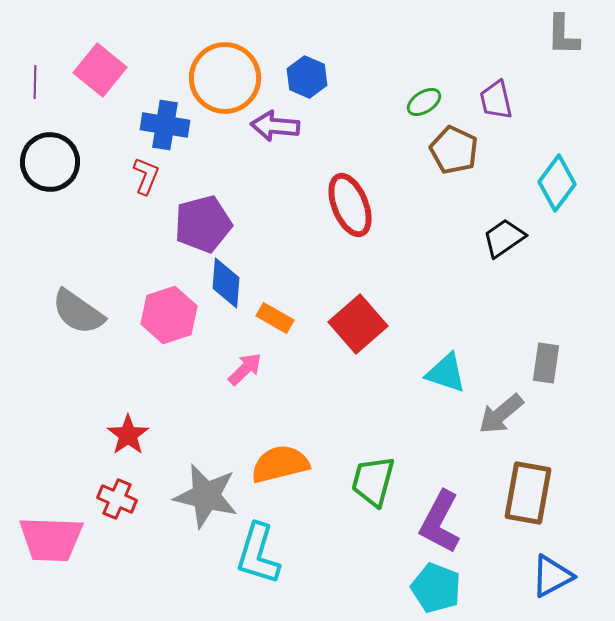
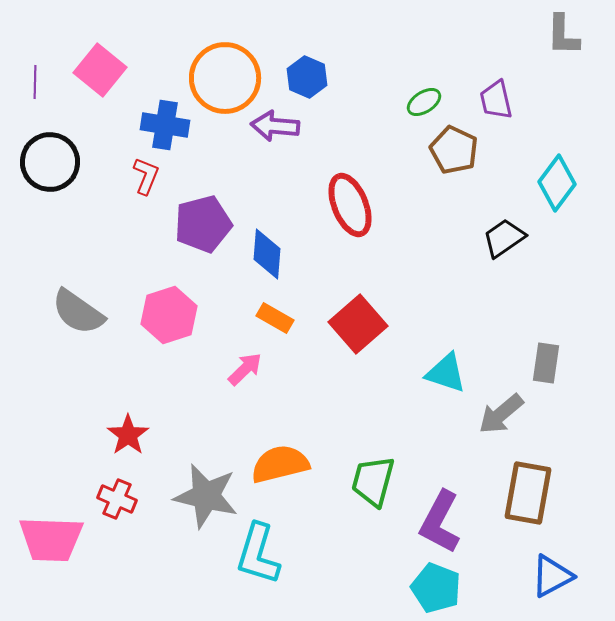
blue diamond: moved 41 px right, 29 px up
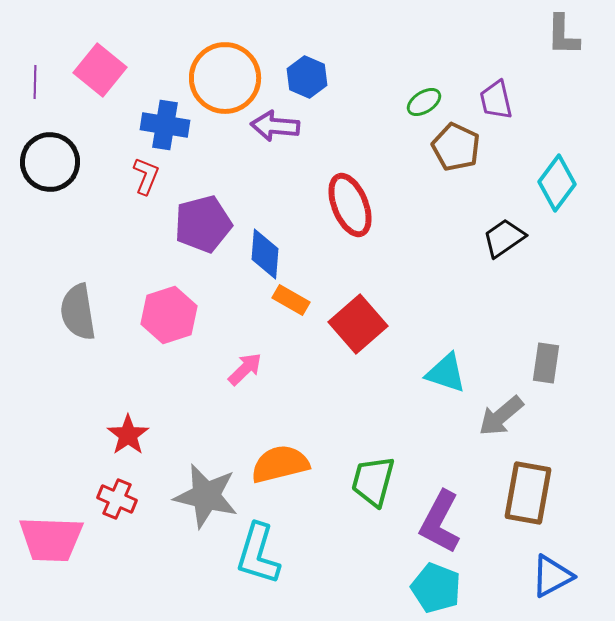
brown pentagon: moved 2 px right, 3 px up
blue diamond: moved 2 px left
gray semicircle: rotated 46 degrees clockwise
orange rectangle: moved 16 px right, 18 px up
gray arrow: moved 2 px down
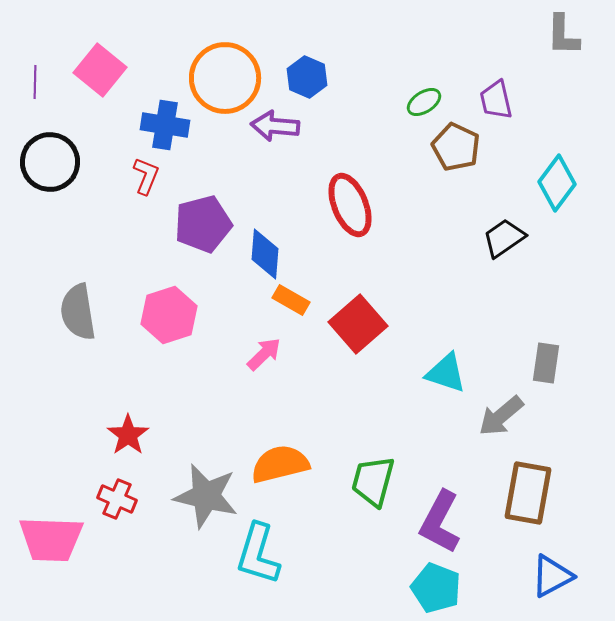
pink arrow: moved 19 px right, 15 px up
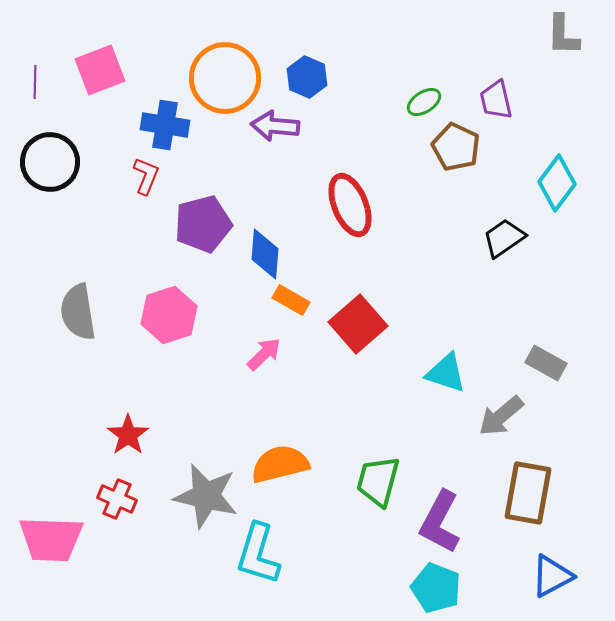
pink square: rotated 30 degrees clockwise
gray rectangle: rotated 69 degrees counterclockwise
green trapezoid: moved 5 px right
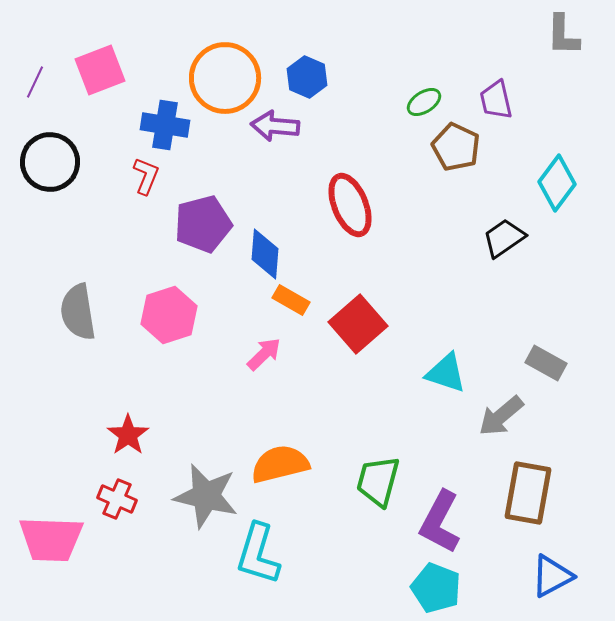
purple line: rotated 24 degrees clockwise
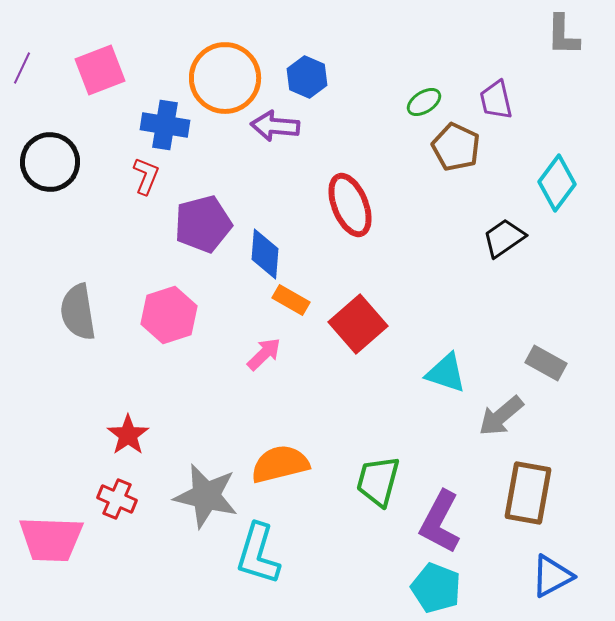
purple line: moved 13 px left, 14 px up
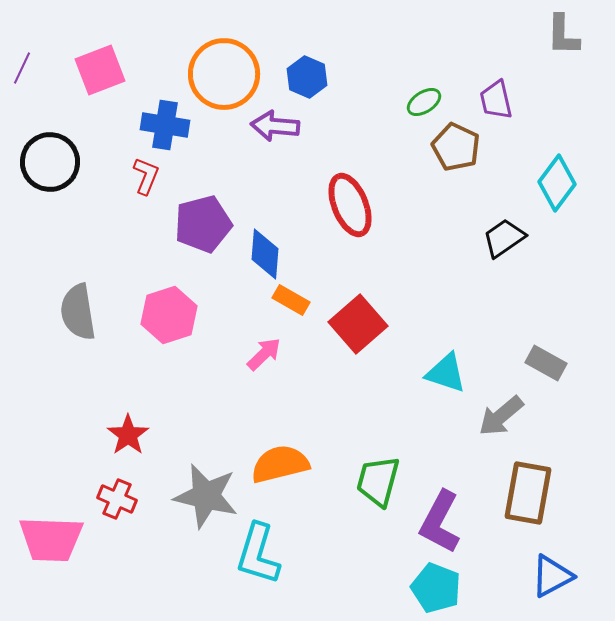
orange circle: moved 1 px left, 4 px up
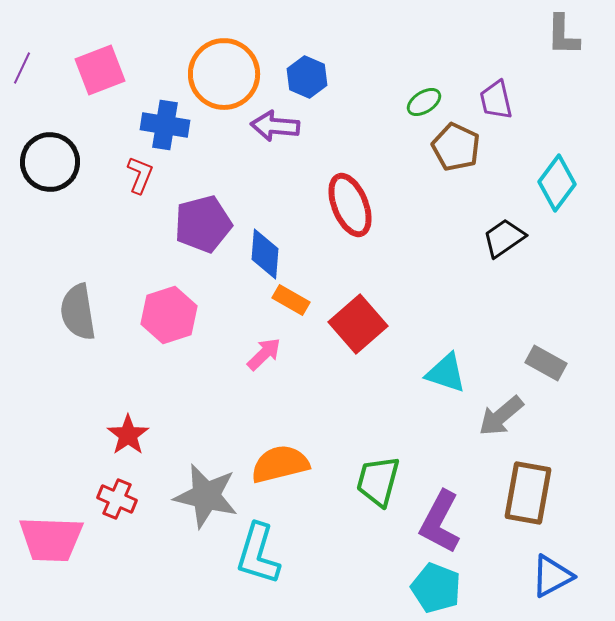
red L-shape: moved 6 px left, 1 px up
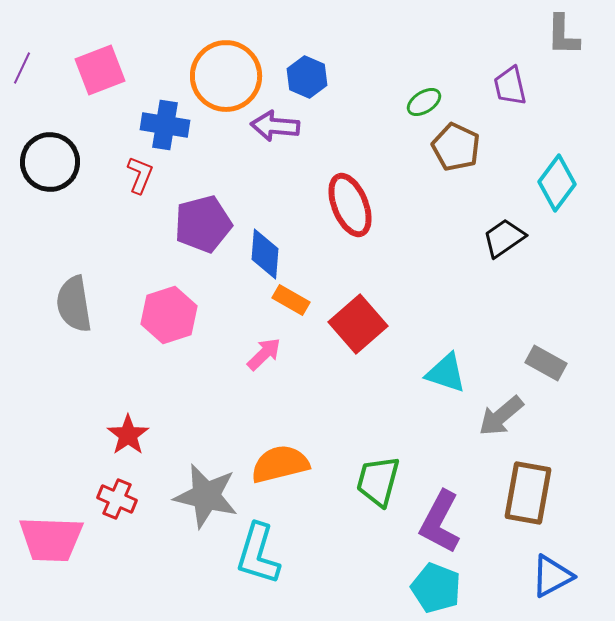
orange circle: moved 2 px right, 2 px down
purple trapezoid: moved 14 px right, 14 px up
gray semicircle: moved 4 px left, 8 px up
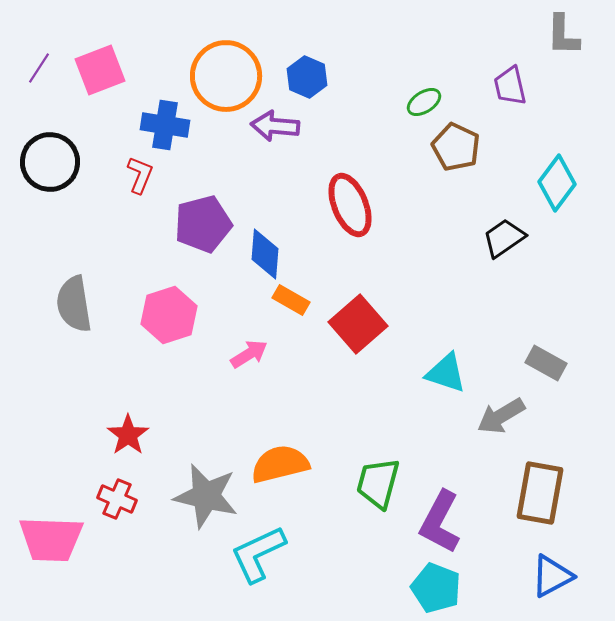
purple line: moved 17 px right; rotated 8 degrees clockwise
pink arrow: moved 15 px left; rotated 12 degrees clockwise
gray arrow: rotated 9 degrees clockwise
green trapezoid: moved 2 px down
brown rectangle: moved 12 px right
cyan L-shape: rotated 48 degrees clockwise
